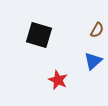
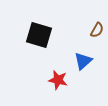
blue triangle: moved 10 px left
red star: rotated 12 degrees counterclockwise
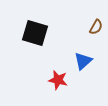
brown semicircle: moved 1 px left, 3 px up
black square: moved 4 px left, 2 px up
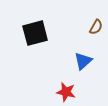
black square: rotated 32 degrees counterclockwise
red star: moved 8 px right, 12 px down
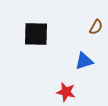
black square: moved 1 px right, 1 px down; rotated 16 degrees clockwise
blue triangle: moved 1 px right; rotated 24 degrees clockwise
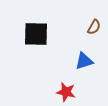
brown semicircle: moved 2 px left
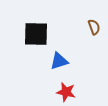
brown semicircle: rotated 49 degrees counterclockwise
blue triangle: moved 25 px left
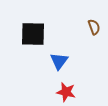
black square: moved 3 px left
blue triangle: rotated 36 degrees counterclockwise
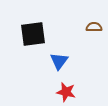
brown semicircle: rotated 70 degrees counterclockwise
black square: rotated 8 degrees counterclockwise
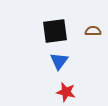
brown semicircle: moved 1 px left, 4 px down
black square: moved 22 px right, 3 px up
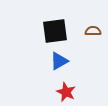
blue triangle: rotated 24 degrees clockwise
red star: rotated 12 degrees clockwise
